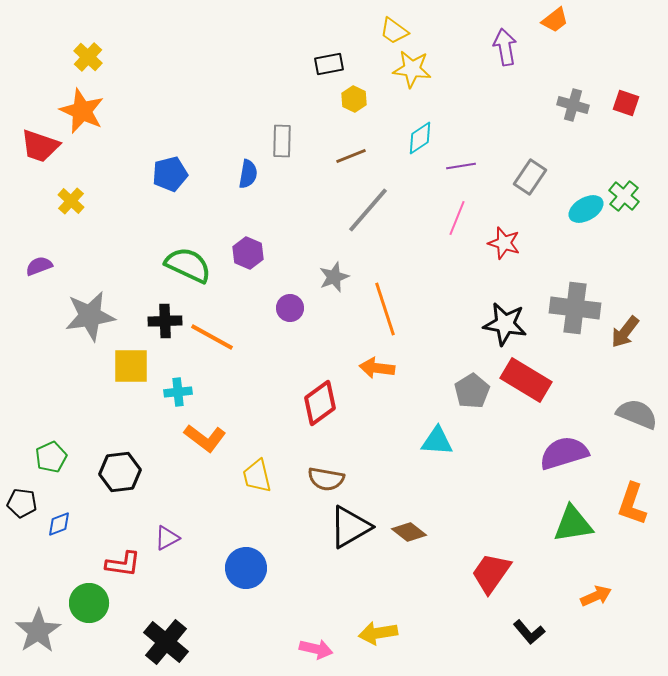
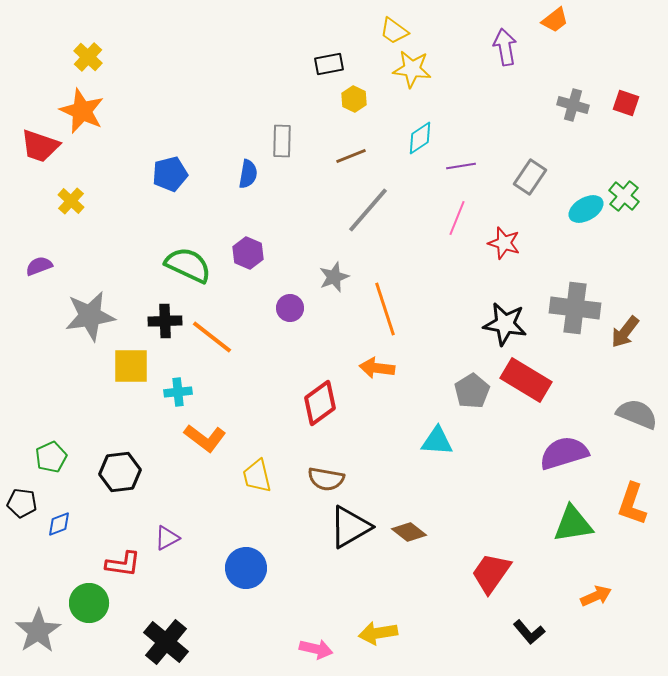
orange line at (212, 337): rotated 9 degrees clockwise
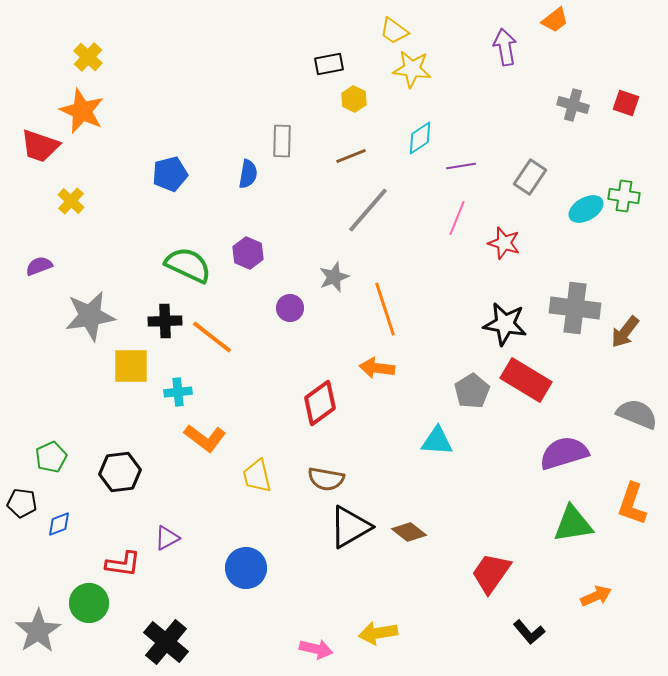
green cross at (624, 196): rotated 32 degrees counterclockwise
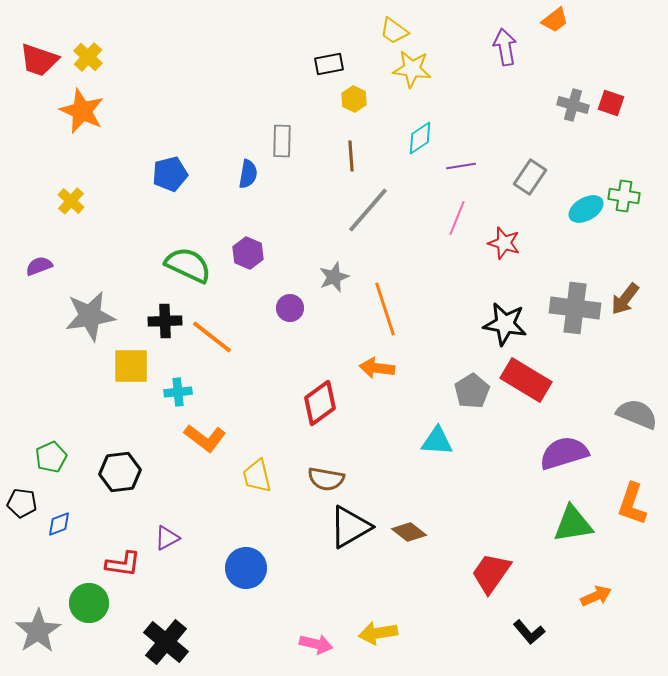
red square at (626, 103): moved 15 px left
red trapezoid at (40, 146): moved 1 px left, 86 px up
brown line at (351, 156): rotated 72 degrees counterclockwise
brown arrow at (625, 332): moved 33 px up
pink arrow at (316, 649): moved 5 px up
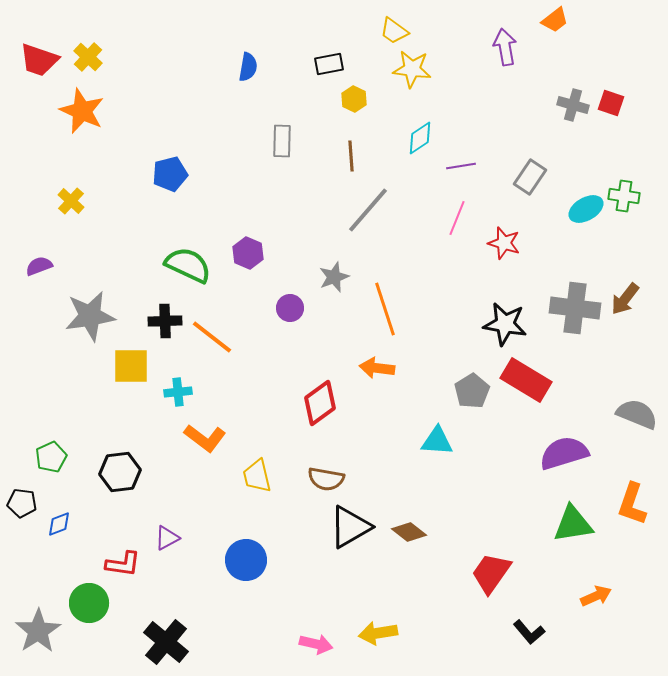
blue semicircle at (248, 174): moved 107 px up
blue circle at (246, 568): moved 8 px up
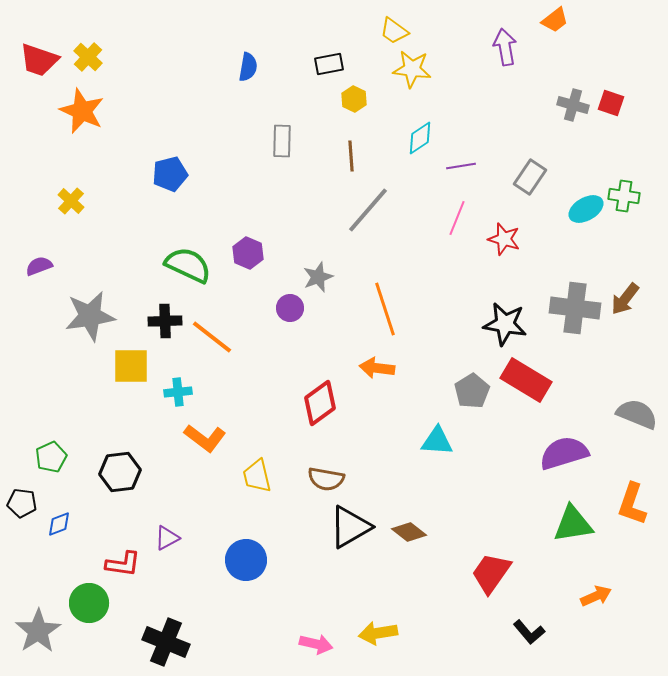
red star at (504, 243): moved 4 px up
gray star at (334, 277): moved 16 px left
black cross at (166, 642): rotated 18 degrees counterclockwise
